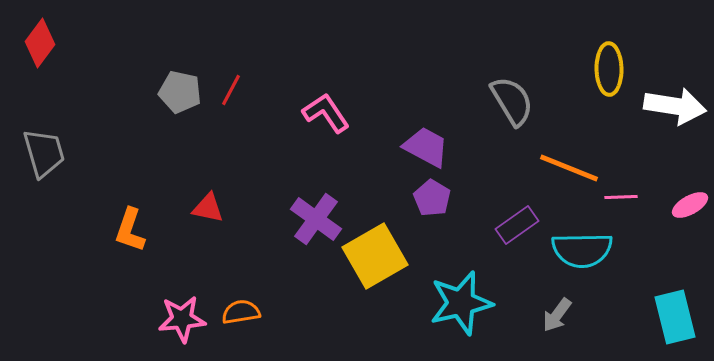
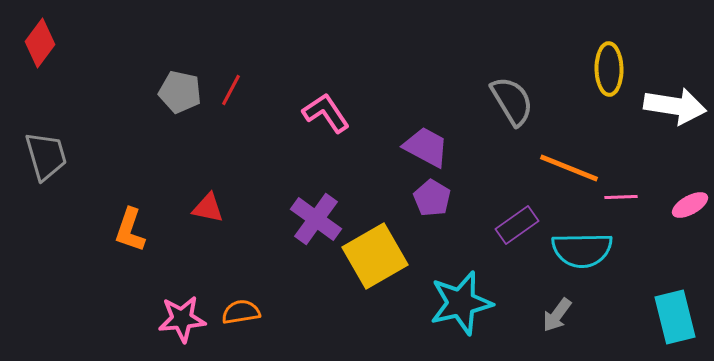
gray trapezoid: moved 2 px right, 3 px down
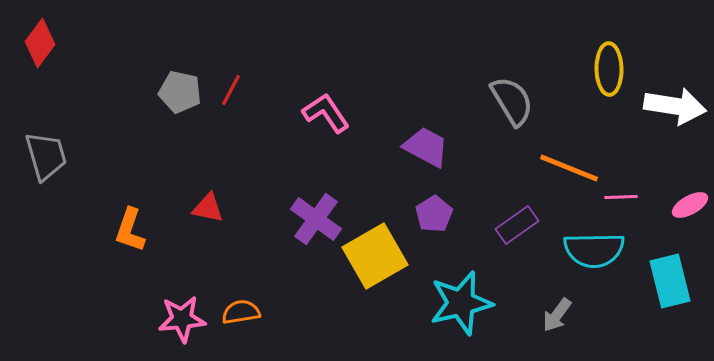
purple pentagon: moved 2 px right, 16 px down; rotated 9 degrees clockwise
cyan semicircle: moved 12 px right
cyan rectangle: moved 5 px left, 36 px up
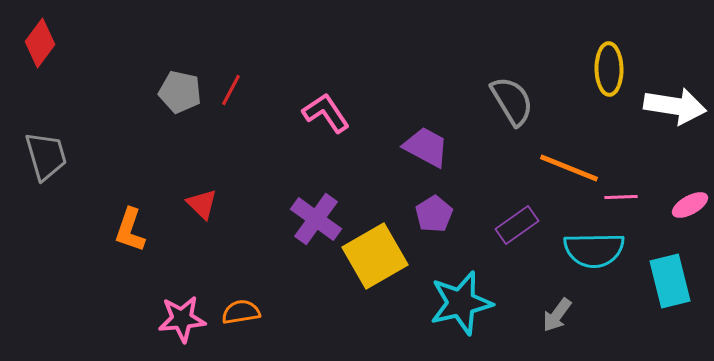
red triangle: moved 6 px left, 4 px up; rotated 32 degrees clockwise
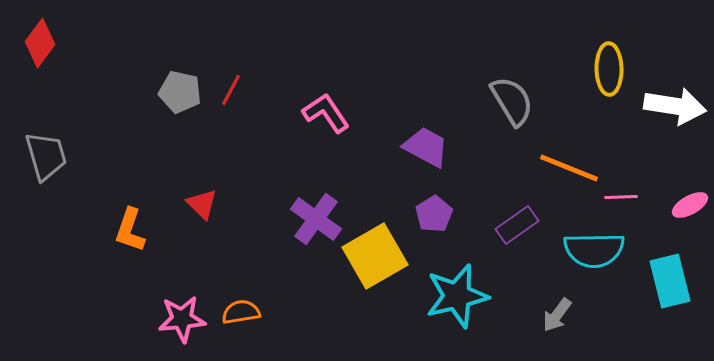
cyan star: moved 4 px left, 7 px up
